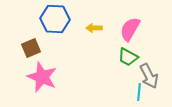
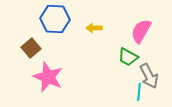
pink semicircle: moved 11 px right, 2 px down
brown square: rotated 18 degrees counterclockwise
pink star: moved 6 px right
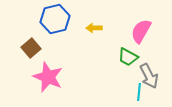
blue hexagon: rotated 16 degrees counterclockwise
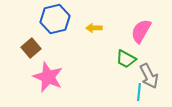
green trapezoid: moved 2 px left, 2 px down
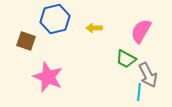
brown square: moved 5 px left, 7 px up; rotated 30 degrees counterclockwise
gray arrow: moved 1 px left, 1 px up
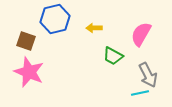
pink semicircle: moved 3 px down
green trapezoid: moved 13 px left, 3 px up
pink star: moved 19 px left, 5 px up
cyan line: moved 1 px right, 1 px down; rotated 72 degrees clockwise
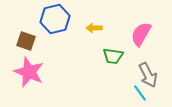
green trapezoid: rotated 20 degrees counterclockwise
cyan line: rotated 66 degrees clockwise
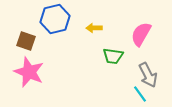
cyan line: moved 1 px down
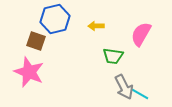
yellow arrow: moved 2 px right, 2 px up
brown square: moved 10 px right
gray arrow: moved 24 px left, 12 px down
cyan line: rotated 24 degrees counterclockwise
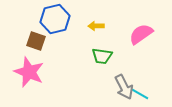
pink semicircle: rotated 25 degrees clockwise
green trapezoid: moved 11 px left
